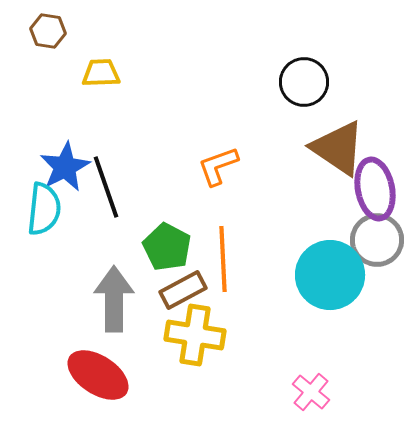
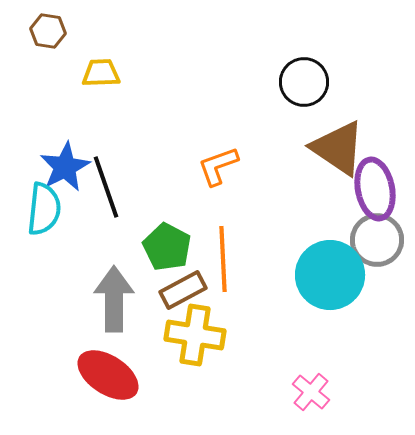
red ellipse: moved 10 px right
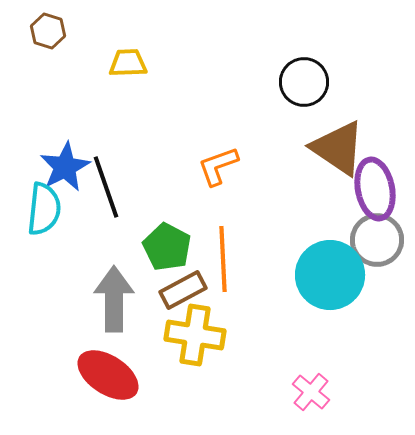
brown hexagon: rotated 8 degrees clockwise
yellow trapezoid: moved 27 px right, 10 px up
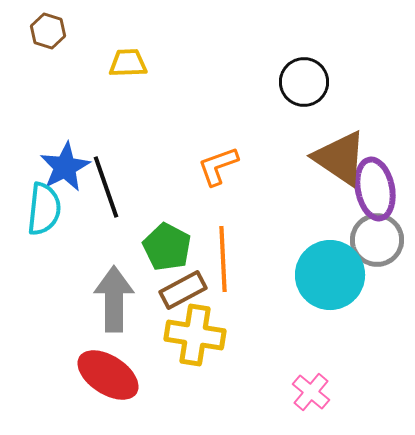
brown triangle: moved 2 px right, 10 px down
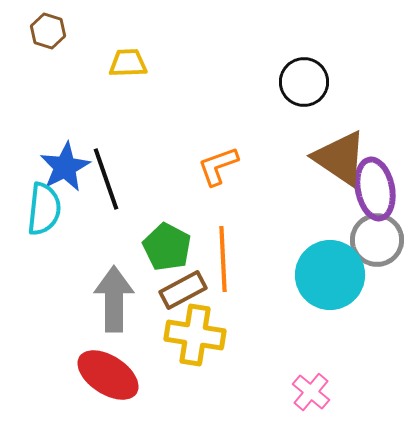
black line: moved 8 px up
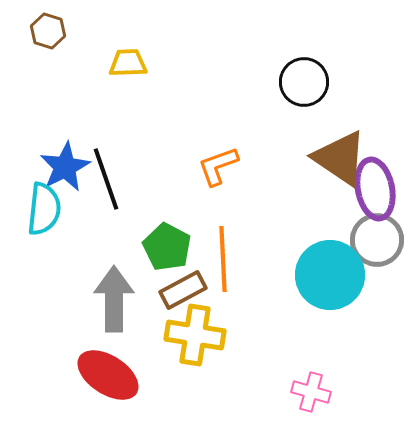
pink cross: rotated 24 degrees counterclockwise
